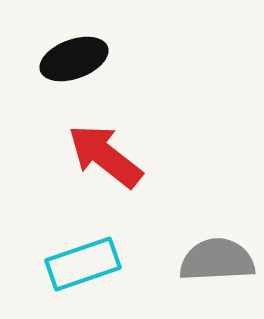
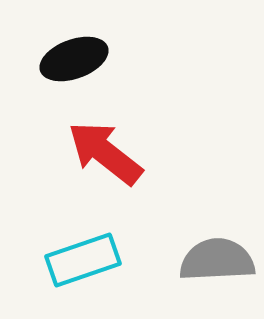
red arrow: moved 3 px up
cyan rectangle: moved 4 px up
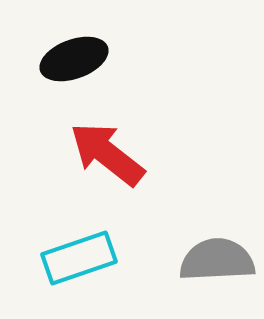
red arrow: moved 2 px right, 1 px down
cyan rectangle: moved 4 px left, 2 px up
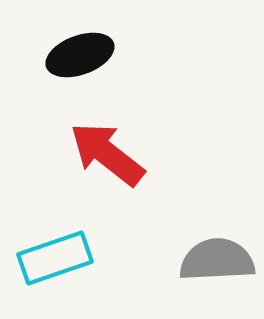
black ellipse: moved 6 px right, 4 px up
cyan rectangle: moved 24 px left
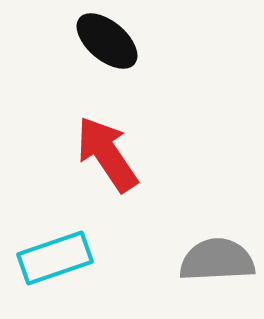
black ellipse: moved 27 px right, 14 px up; rotated 60 degrees clockwise
red arrow: rotated 18 degrees clockwise
